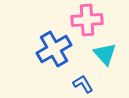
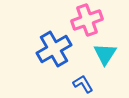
pink cross: rotated 16 degrees counterclockwise
cyan triangle: rotated 15 degrees clockwise
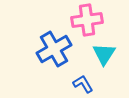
pink cross: rotated 12 degrees clockwise
cyan triangle: moved 1 px left
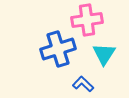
blue cross: moved 4 px right; rotated 12 degrees clockwise
blue L-shape: rotated 15 degrees counterclockwise
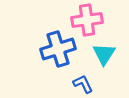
blue L-shape: rotated 20 degrees clockwise
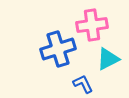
pink cross: moved 5 px right, 5 px down
cyan triangle: moved 4 px right, 5 px down; rotated 30 degrees clockwise
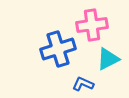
blue L-shape: rotated 40 degrees counterclockwise
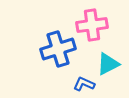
cyan triangle: moved 5 px down
blue L-shape: moved 1 px right
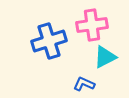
blue cross: moved 9 px left, 8 px up
cyan triangle: moved 3 px left, 7 px up
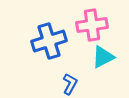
cyan triangle: moved 2 px left
blue L-shape: moved 14 px left; rotated 95 degrees clockwise
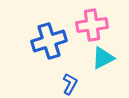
cyan triangle: moved 1 px down
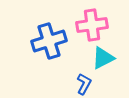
blue L-shape: moved 14 px right
